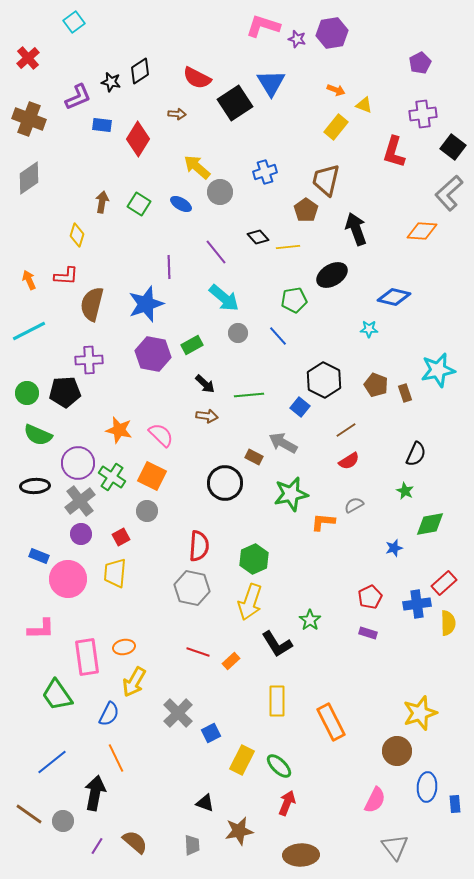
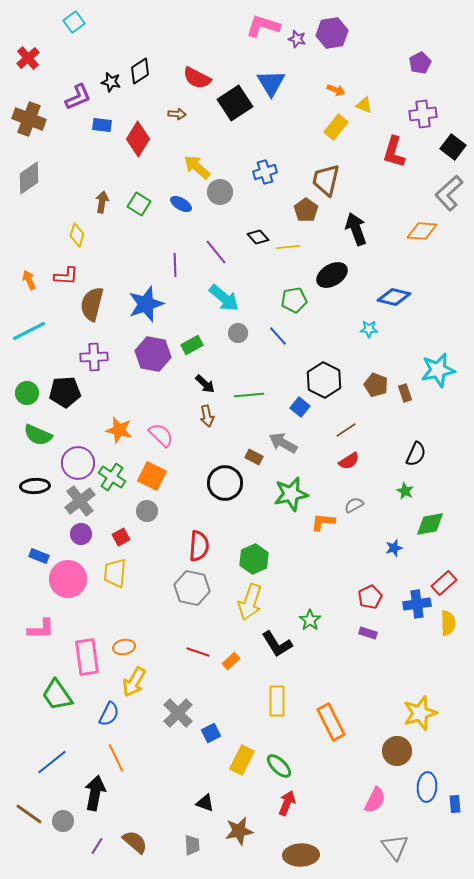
purple line at (169, 267): moved 6 px right, 2 px up
purple cross at (89, 360): moved 5 px right, 3 px up
brown arrow at (207, 416): rotated 70 degrees clockwise
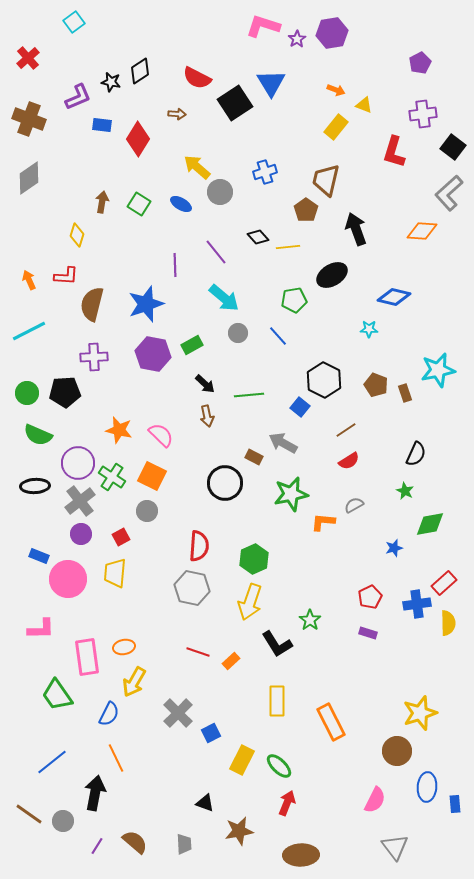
purple star at (297, 39): rotated 24 degrees clockwise
gray trapezoid at (192, 845): moved 8 px left, 1 px up
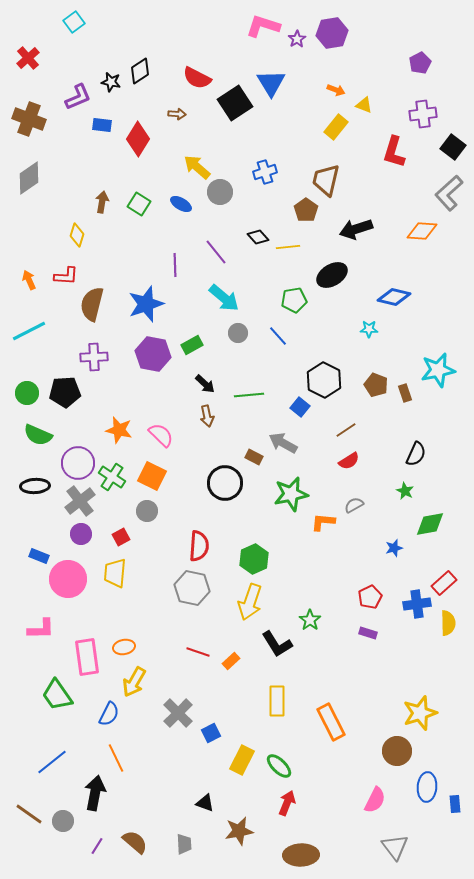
black arrow at (356, 229): rotated 88 degrees counterclockwise
